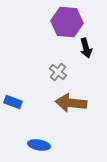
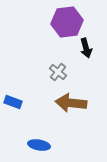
purple hexagon: rotated 12 degrees counterclockwise
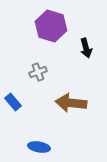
purple hexagon: moved 16 px left, 4 px down; rotated 24 degrees clockwise
gray cross: moved 20 px left; rotated 30 degrees clockwise
blue rectangle: rotated 30 degrees clockwise
blue ellipse: moved 2 px down
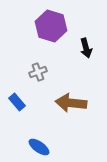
blue rectangle: moved 4 px right
blue ellipse: rotated 25 degrees clockwise
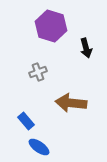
blue rectangle: moved 9 px right, 19 px down
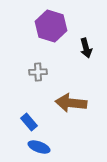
gray cross: rotated 18 degrees clockwise
blue rectangle: moved 3 px right, 1 px down
blue ellipse: rotated 15 degrees counterclockwise
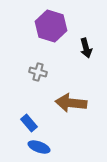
gray cross: rotated 18 degrees clockwise
blue rectangle: moved 1 px down
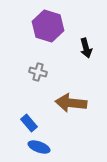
purple hexagon: moved 3 px left
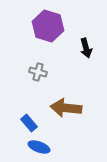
brown arrow: moved 5 px left, 5 px down
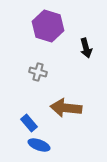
blue ellipse: moved 2 px up
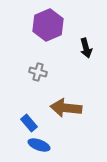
purple hexagon: moved 1 px up; rotated 20 degrees clockwise
